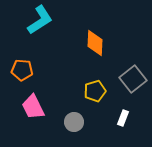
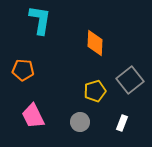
cyan L-shape: rotated 48 degrees counterclockwise
orange pentagon: moved 1 px right
gray square: moved 3 px left, 1 px down
pink trapezoid: moved 9 px down
white rectangle: moved 1 px left, 5 px down
gray circle: moved 6 px right
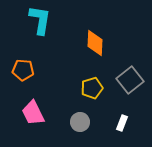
yellow pentagon: moved 3 px left, 3 px up
pink trapezoid: moved 3 px up
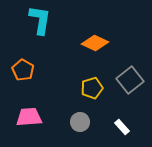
orange diamond: rotated 68 degrees counterclockwise
orange pentagon: rotated 25 degrees clockwise
pink trapezoid: moved 4 px left, 4 px down; rotated 112 degrees clockwise
white rectangle: moved 4 px down; rotated 63 degrees counterclockwise
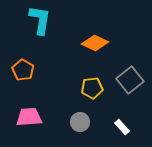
yellow pentagon: rotated 10 degrees clockwise
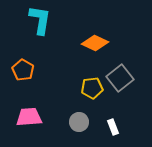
gray square: moved 10 px left, 2 px up
gray circle: moved 1 px left
white rectangle: moved 9 px left; rotated 21 degrees clockwise
